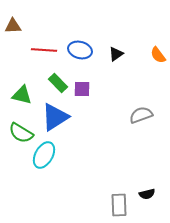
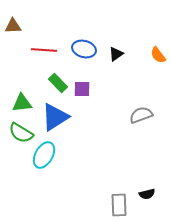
blue ellipse: moved 4 px right, 1 px up
green triangle: moved 8 px down; rotated 20 degrees counterclockwise
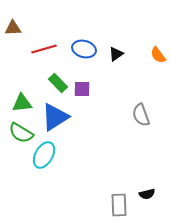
brown triangle: moved 2 px down
red line: moved 1 px up; rotated 20 degrees counterclockwise
gray semicircle: rotated 90 degrees counterclockwise
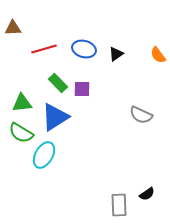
gray semicircle: rotated 45 degrees counterclockwise
black semicircle: rotated 21 degrees counterclockwise
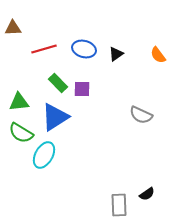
green triangle: moved 3 px left, 1 px up
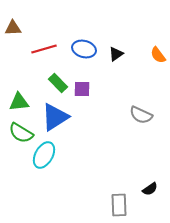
black semicircle: moved 3 px right, 5 px up
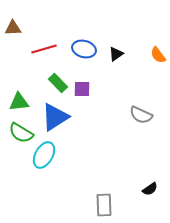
gray rectangle: moved 15 px left
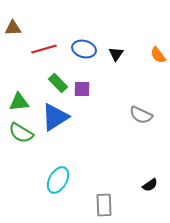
black triangle: rotated 21 degrees counterclockwise
cyan ellipse: moved 14 px right, 25 px down
black semicircle: moved 4 px up
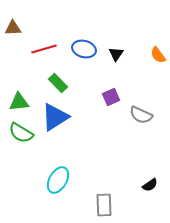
purple square: moved 29 px right, 8 px down; rotated 24 degrees counterclockwise
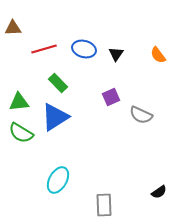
black semicircle: moved 9 px right, 7 px down
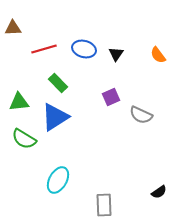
green semicircle: moved 3 px right, 6 px down
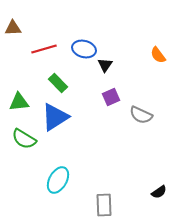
black triangle: moved 11 px left, 11 px down
